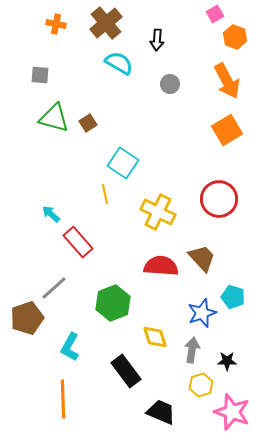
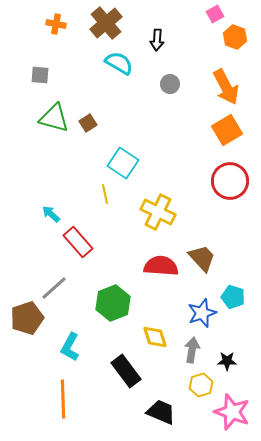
orange arrow: moved 1 px left, 6 px down
red circle: moved 11 px right, 18 px up
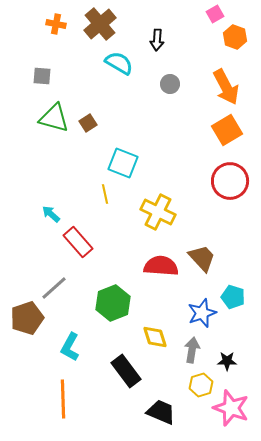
brown cross: moved 6 px left, 1 px down
gray square: moved 2 px right, 1 px down
cyan square: rotated 12 degrees counterclockwise
pink star: moved 1 px left, 4 px up
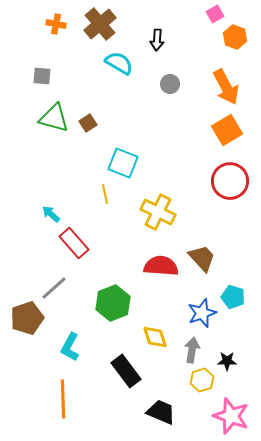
red rectangle: moved 4 px left, 1 px down
yellow hexagon: moved 1 px right, 5 px up
pink star: moved 8 px down
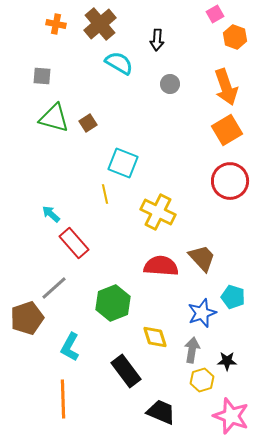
orange arrow: rotated 9 degrees clockwise
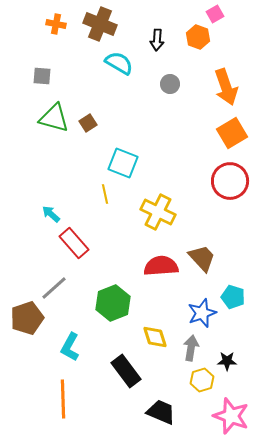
brown cross: rotated 28 degrees counterclockwise
orange hexagon: moved 37 px left
orange square: moved 5 px right, 3 px down
red semicircle: rotated 8 degrees counterclockwise
gray arrow: moved 1 px left, 2 px up
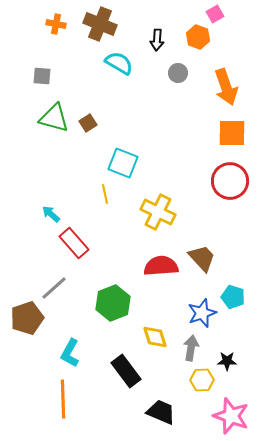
gray circle: moved 8 px right, 11 px up
orange square: rotated 32 degrees clockwise
cyan L-shape: moved 6 px down
yellow hexagon: rotated 15 degrees clockwise
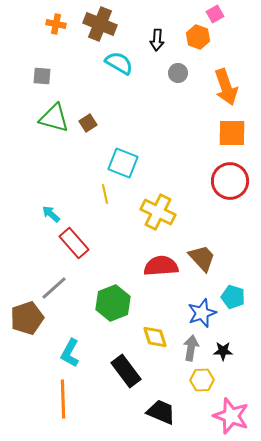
black star: moved 4 px left, 10 px up
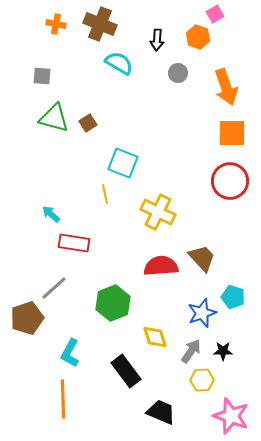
red rectangle: rotated 40 degrees counterclockwise
gray arrow: moved 3 px down; rotated 25 degrees clockwise
